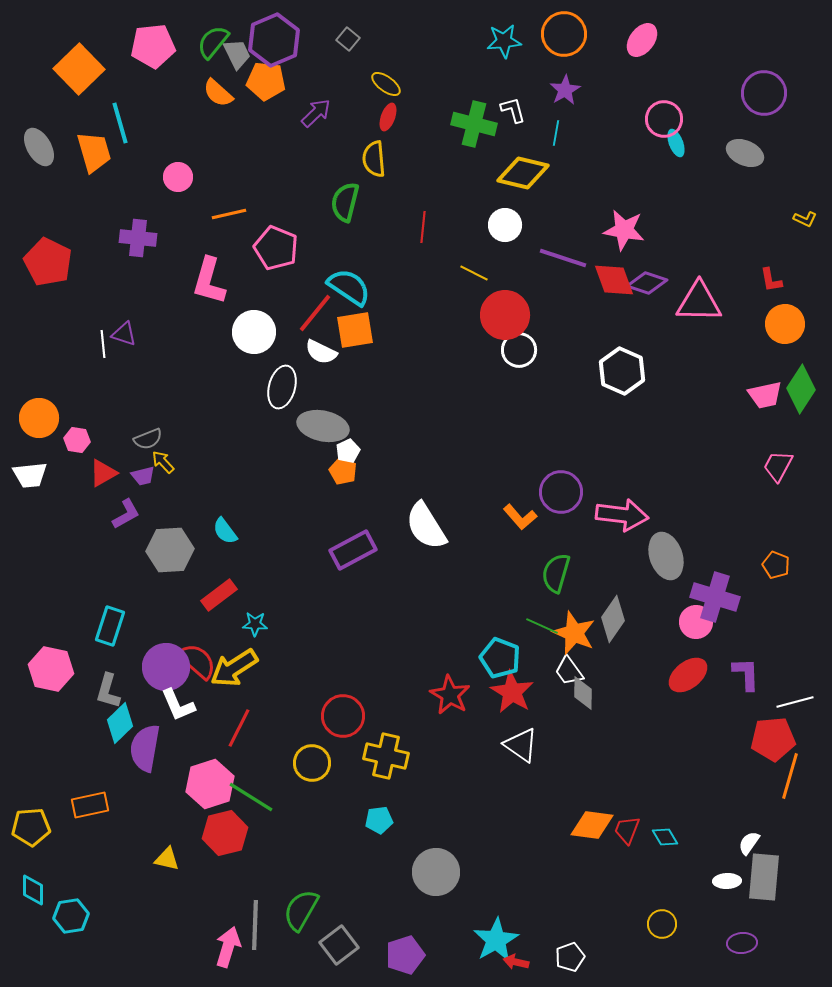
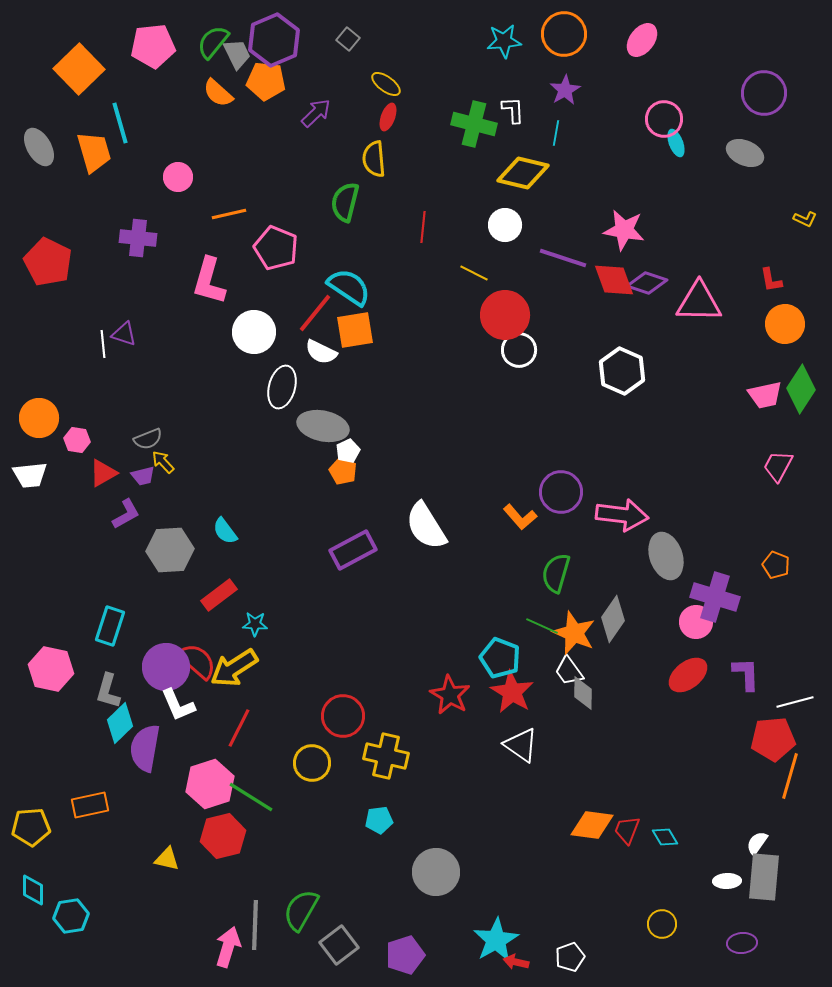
white L-shape at (513, 110): rotated 12 degrees clockwise
red hexagon at (225, 833): moved 2 px left, 3 px down
white semicircle at (749, 843): moved 8 px right
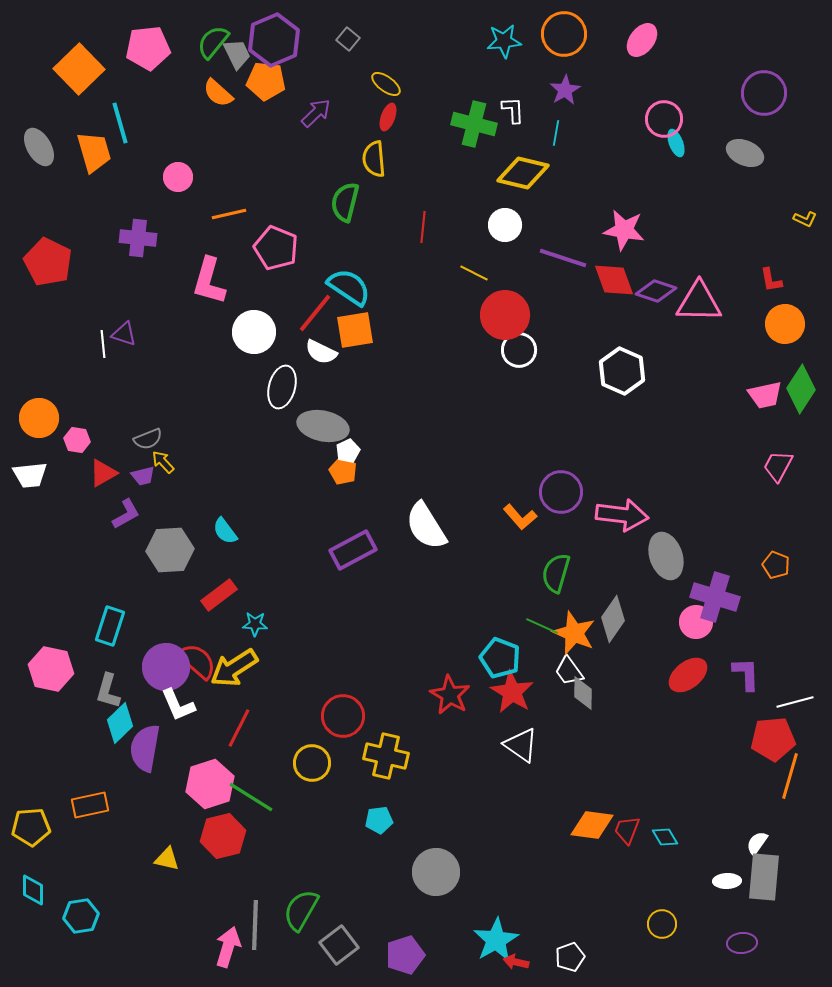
pink pentagon at (153, 46): moved 5 px left, 2 px down
purple diamond at (647, 283): moved 9 px right, 8 px down
cyan hexagon at (71, 916): moved 10 px right
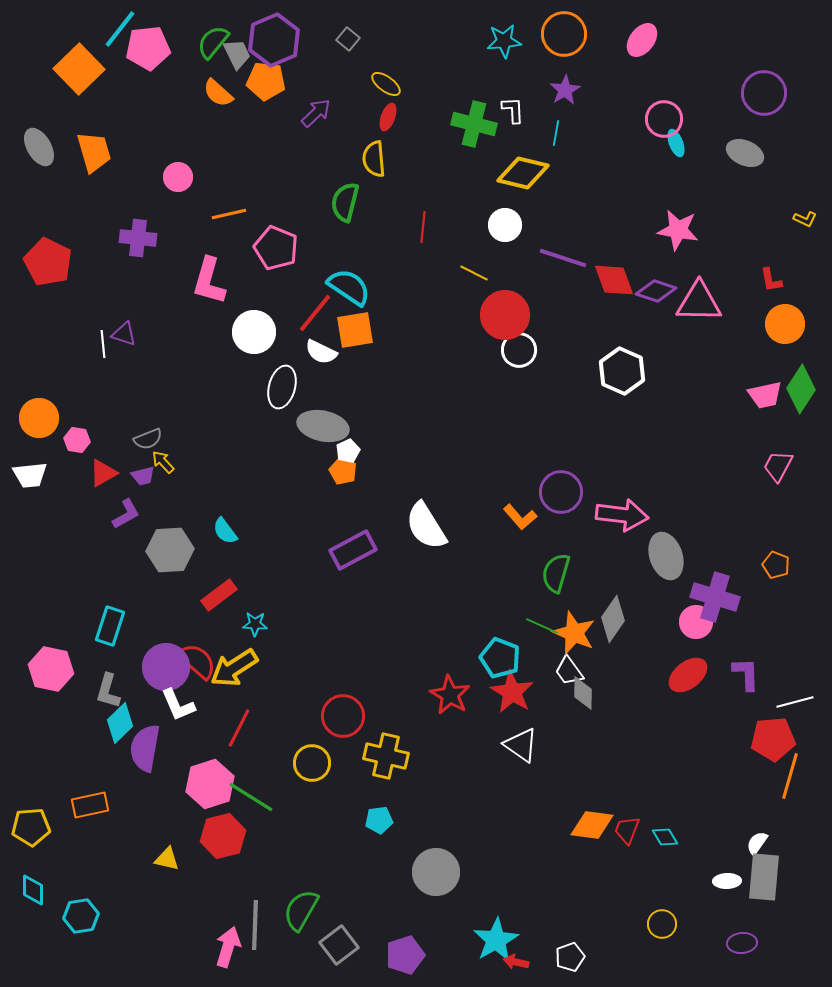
cyan line at (120, 123): moved 94 px up; rotated 54 degrees clockwise
pink star at (624, 230): moved 54 px right
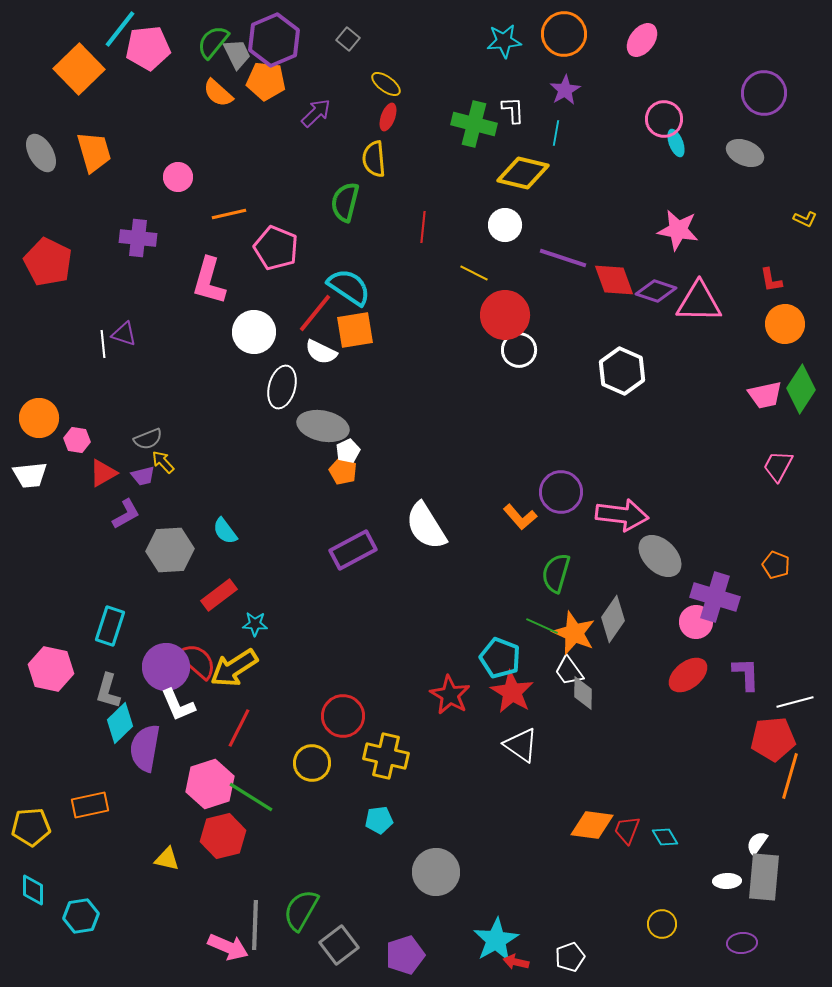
gray ellipse at (39, 147): moved 2 px right, 6 px down
gray ellipse at (666, 556): moved 6 px left; rotated 27 degrees counterclockwise
pink arrow at (228, 947): rotated 96 degrees clockwise
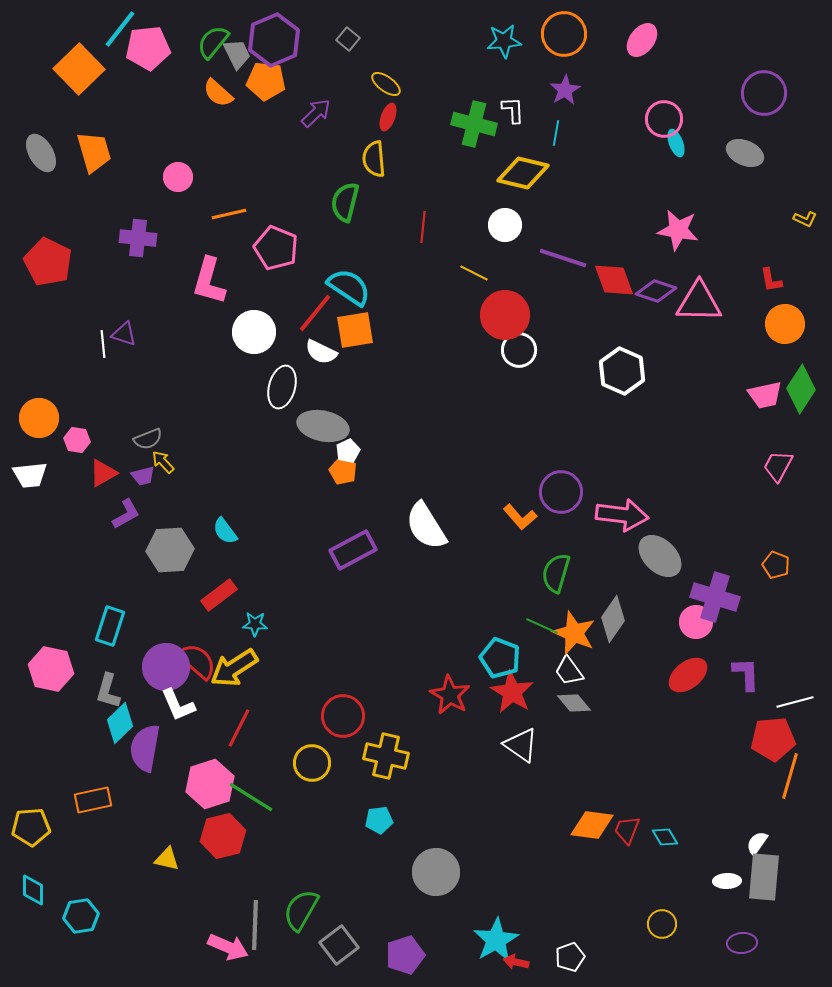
gray diamond at (583, 693): moved 9 px left, 10 px down; rotated 40 degrees counterclockwise
orange rectangle at (90, 805): moved 3 px right, 5 px up
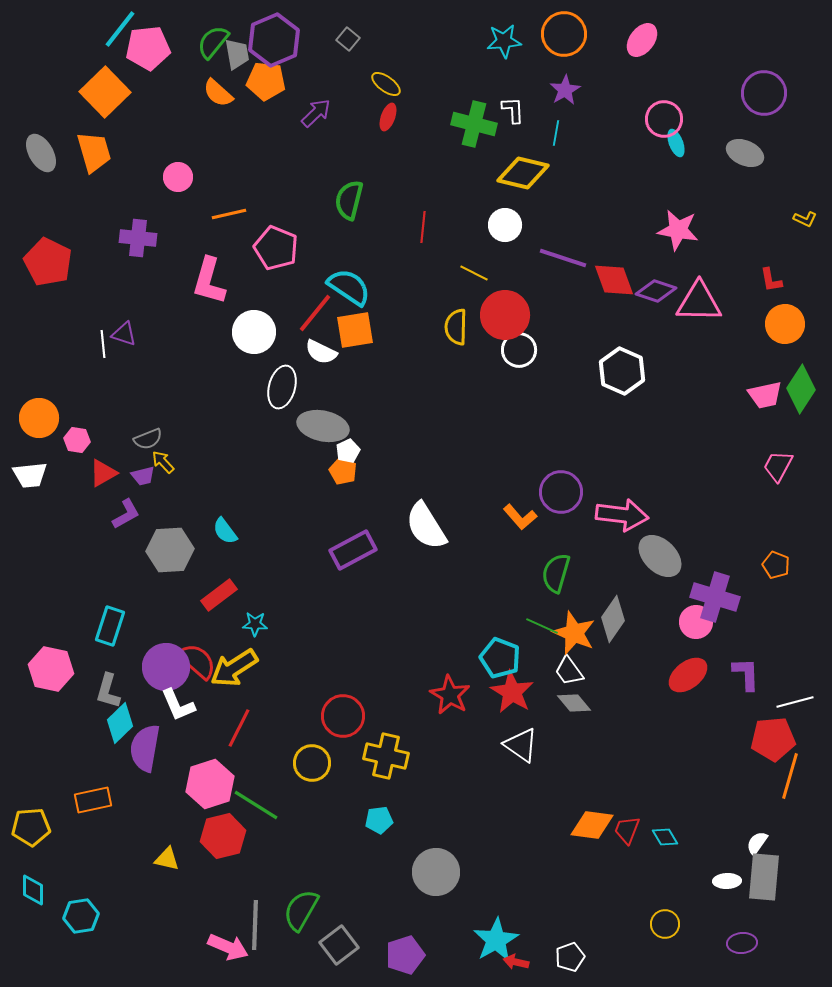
gray trapezoid at (237, 54): rotated 16 degrees clockwise
orange square at (79, 69): moved 26 px right, 23 px down
yellow semicircle at (374, 159): moved 82 px right, 168 px down; rotated 6 degrees clockwise
green semicircle at (345, 202): moved 4 px right, 2 px up
green line at (251, 797): moved 5 px right, 8 px down
yellow circle at (662, 924): moved 3 px right
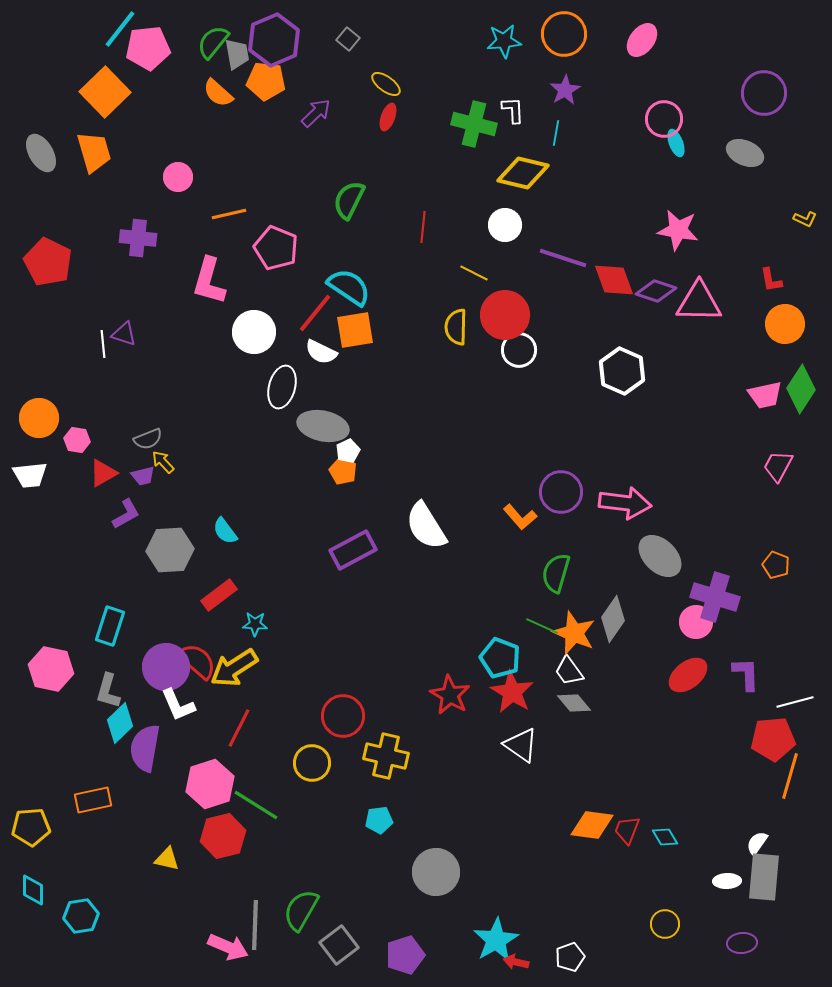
green semicircle at (349, 200): rotated 12 degrees clockwise
pink arrow at (622, 515): moved 3 px right, 12 px up
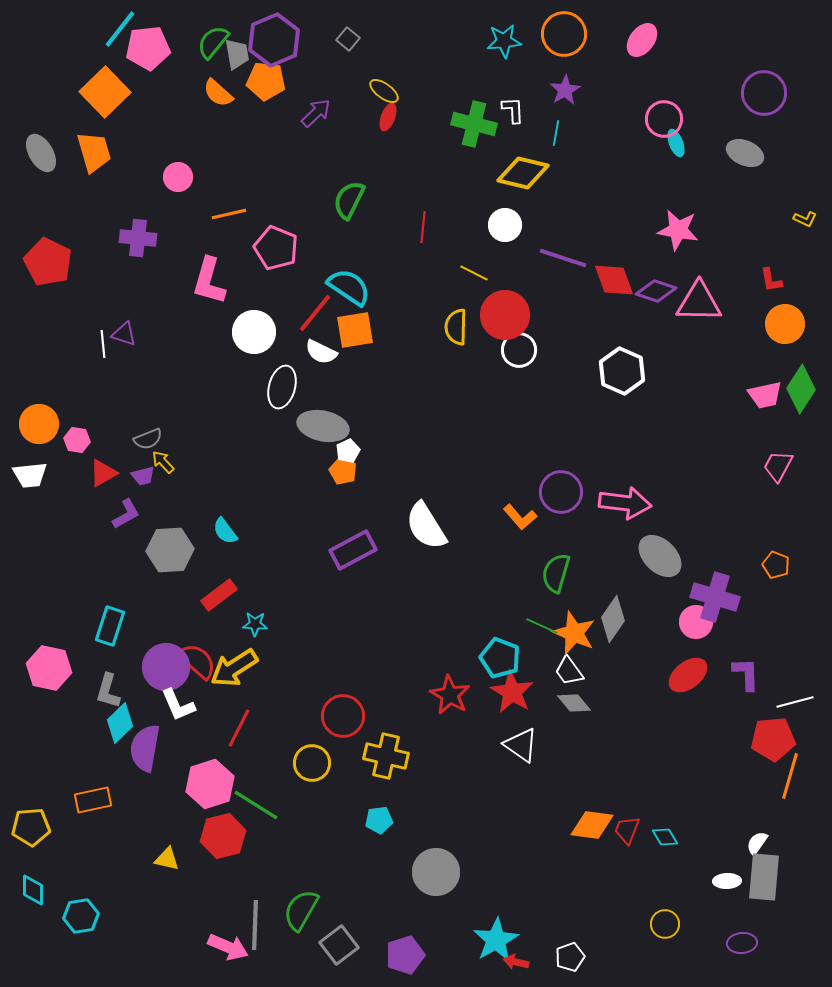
yellow ellipse at (386, 84): moved 2 px left, 7 px down
orange circle at (39, 418): moved 6 px down
pink hexagon at (51, 669): moved 2 px left, 1 px up
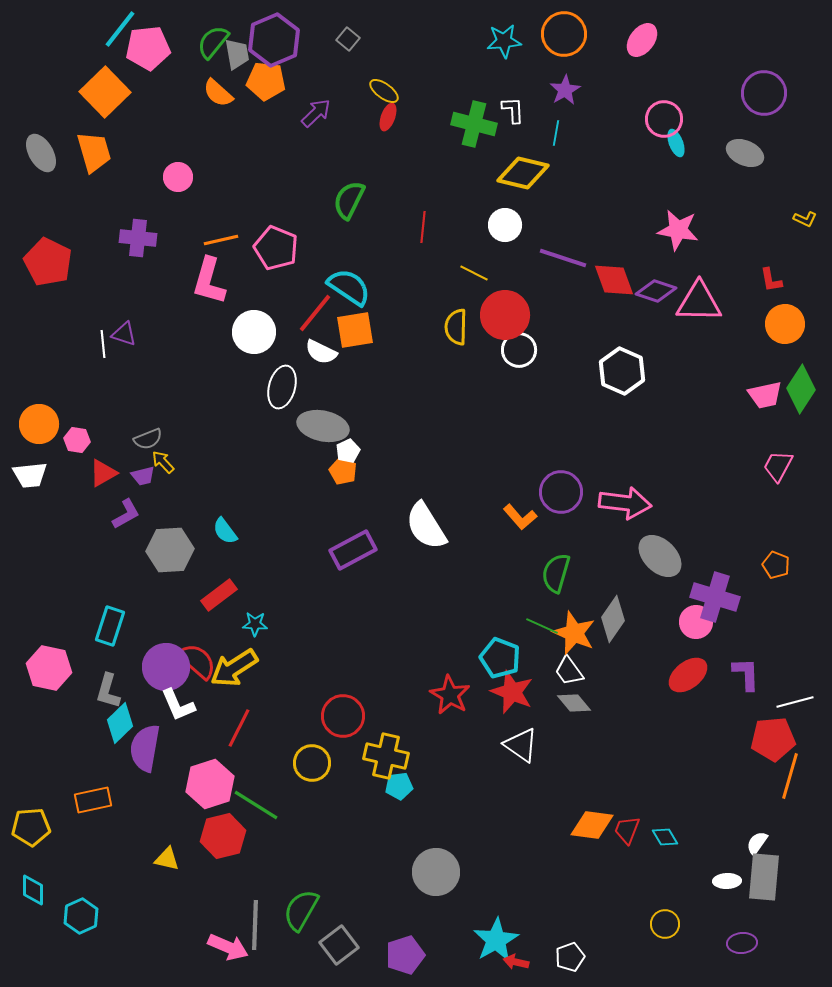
orange line at (229, 214): moved 8 px left, 26 px down
red star at (512, 692): rotated 9 degrees counterclockwise
cyan pentagon at (379, 820): moved 20 px right, 34 px up
cyan hexagon at (81, 916): rotated 16 degrees counterclockwise
